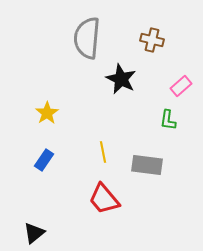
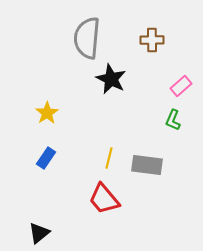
brown cross: rotated 15 degrees counterclockwise
black star: moved 10 px left
green L-shape: moved 5 px right; rotated 15 degrees clockwise
yellow line: moved 6 px right, 6 px down; rotated 25 degrees clockwise
blue rectangle: moved 2 px right, 2 px up
black triangle: moved 5 px right
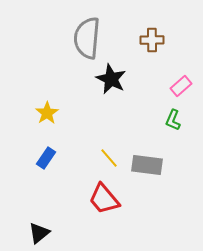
yellow line: rotated 55 degrees counterclockwise
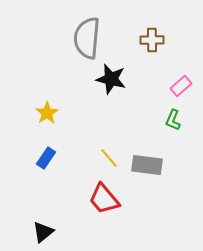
black star: rotated 12 degrees counterclockwise
black triangle: moved 4 px right, 1 px up
